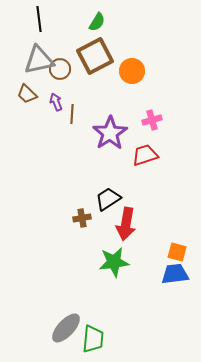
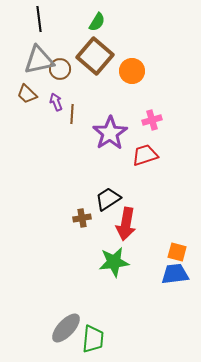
brown square: rotated 21 degrees counterclockwise
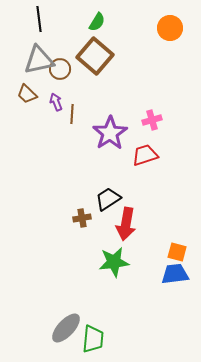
orange circle: moved 38 px right, 43 px up
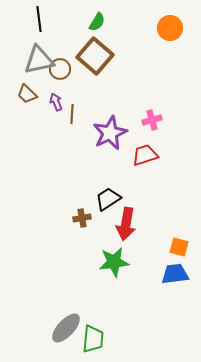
purple star: rotated 8 degrees clockwise
orange square: moved 2 px right, 5 px up
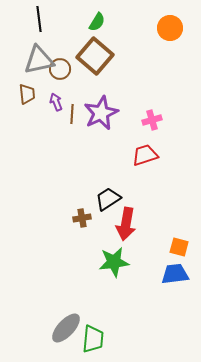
brown trapezoid: rotated 140 degrees counterclockwise
purple star: moved 9 px left, 20 px up
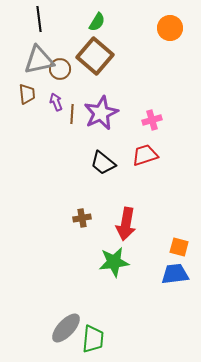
black trapezoid: moved 5 px left, 36 px up; rotated 108 degrees counterclockwise
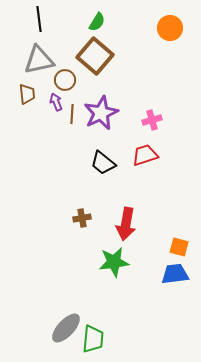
brown circle: moved 5 px right, 11 px down
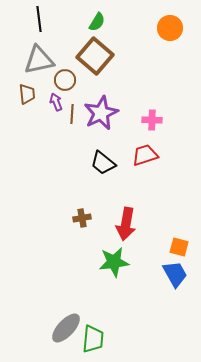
pink cross: rotated 18 degrees clockwise
blue trapezoid: rotated 68 degrees clockwise
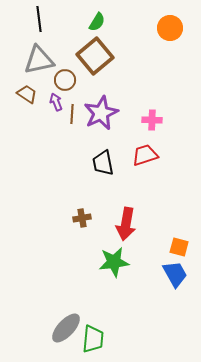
brown square: rotated 9 degrees clockwise
brown trapezoid: rotated 50 degrees counterclockwise
black trapezoid: rotated 40 degrees clockwise
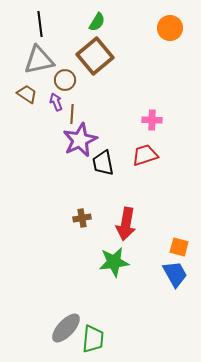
black line: moved 1 px right, 5 px down
purple star: moved 21 px left, 27 px down
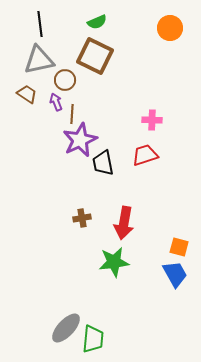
green semicircle: rotated 36 degrees clockwise
brown square: rotated 24 degrees counterclockwise
red arrow: moved 2 px left, 1 px up
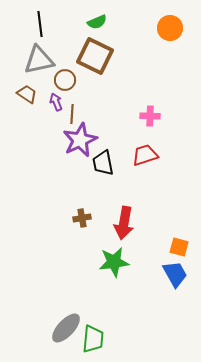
pink cross: moved 2 px left, 4 px up
